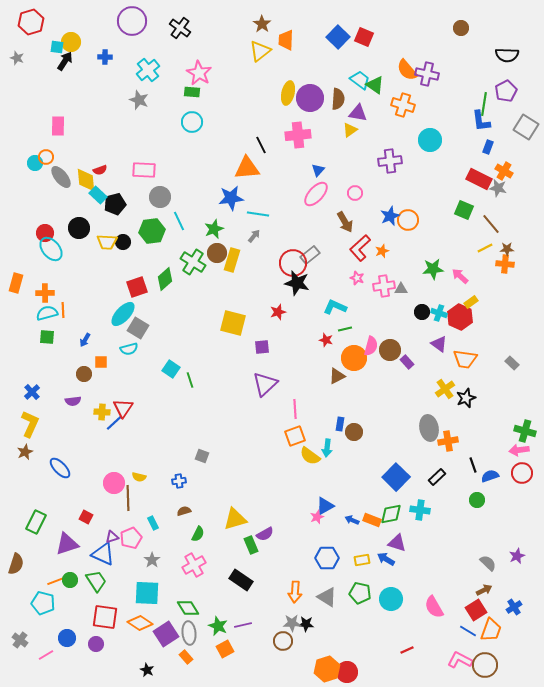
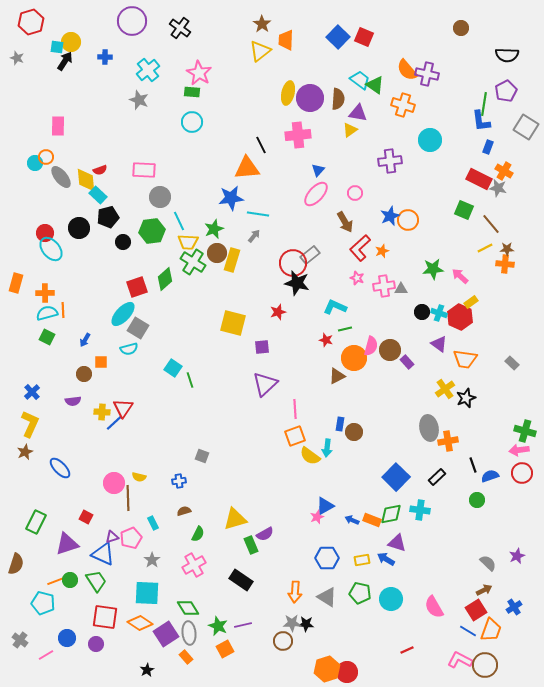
black pentagon at (115, 204): moved 7 px left, 13 px down
yellow trapezoid at (107, 242): moved 81 px right
green square at (47, 337): rotated 21 degrees clockwise
cyan square at (171, 369): moved 2 px right, 1 px up
black star at (147, 670): rotated 16 degrees clockwise
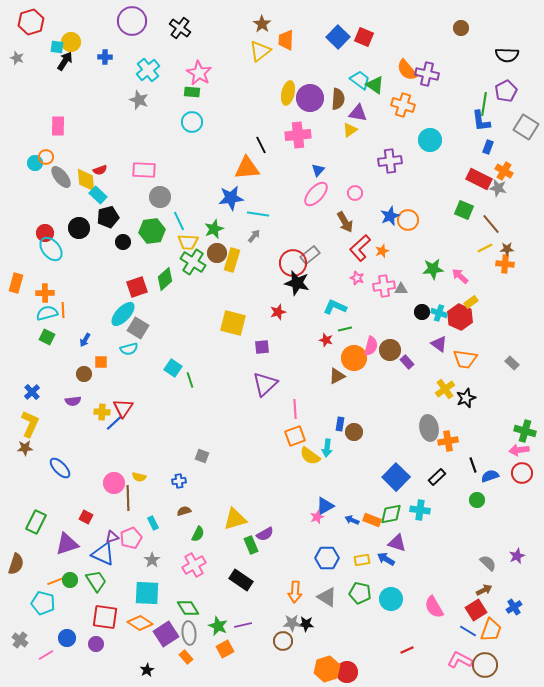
brown star at (25, 452): moved 4 px up; rotated 21 degrees clockwise
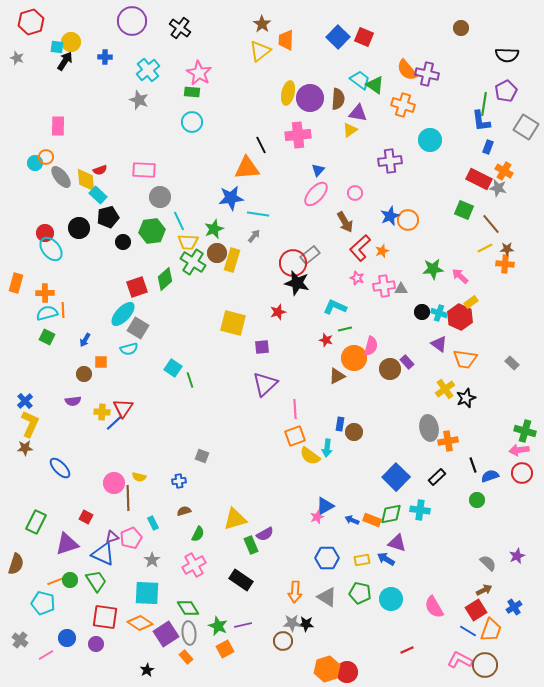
brown circle at (390, 350): moved 19 px down
blue cross at (32, 392): moved 7 px left, 9 px down
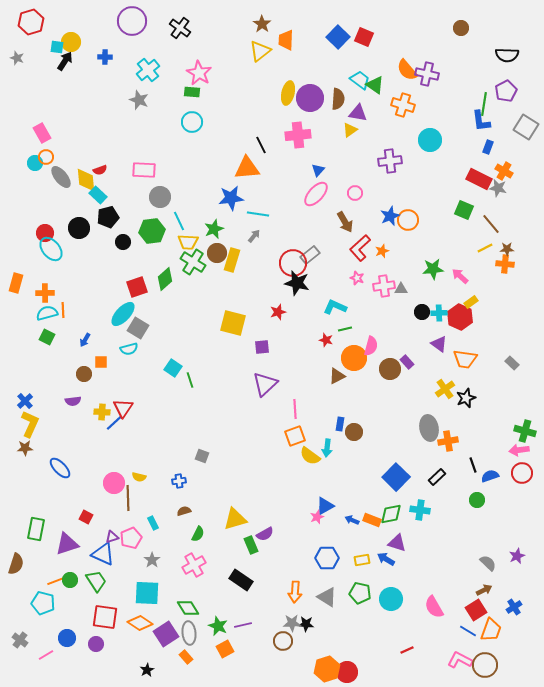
pink rectangle at (58, 126): moved 16 px left, 7 px down; rotated 30 degrees counterclockwise
cyan cross at (439, 313): rotated 21 degrees counterclockwise
green rectangle at (36, 522): moved 7 px down; rotated 15 degrees counterclockwise
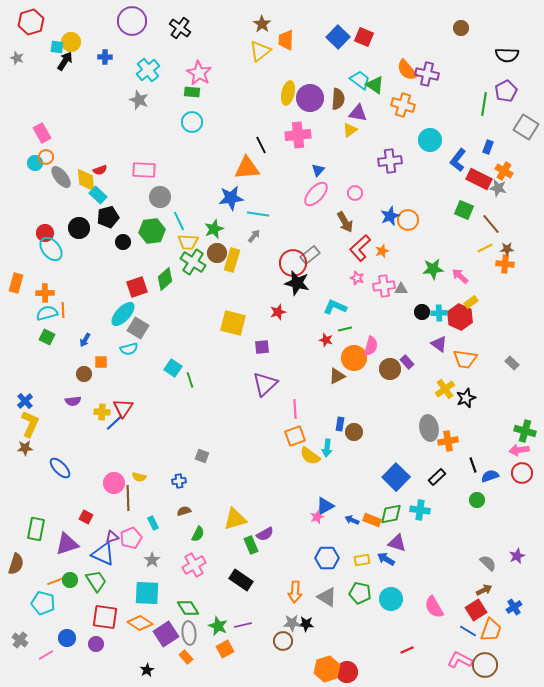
blue L-shape at (481, 121): moved 23 px left, 39 px down; rotated 45 degrees clockwise
